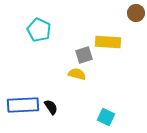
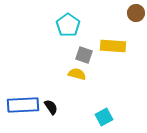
cyan pentagon: moved 29 px right, 5 px up; rotated 10 degrees clockwise
yellow rectangle: moved 5 px right, 4 px down
gray square: rotated 36 degrees clockwise
cyan square: moved 2 px left; rotated 36 degrees clockwise
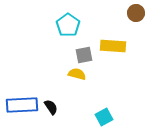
gray square: rotated 30 degrees counterclockwise
blue rectangle: moved 1 px left
